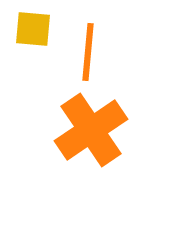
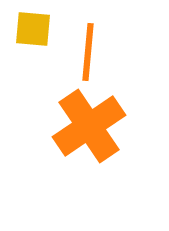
orange cross: moved 2 px left, 4 px up
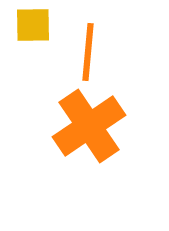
yellow square: moved 4 px up; rotated 6 degrees counterclockwise
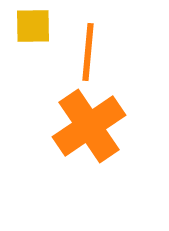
yellow square: moved 1 px down
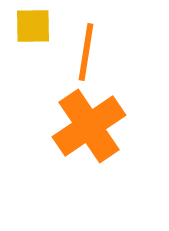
orange line: moved 2 px left; rotated 4 degrees clockwise
